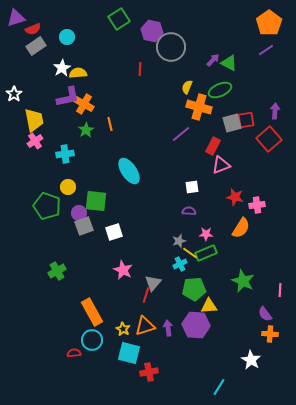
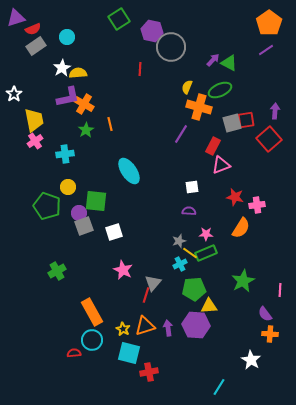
purple line at (181, 134): rotated 18 degrees counterclockwise
green star at (243, 281): rotated 20 degrees clockwise
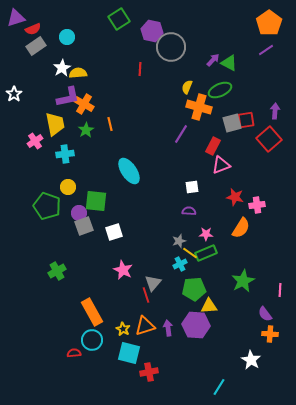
yellow trapezoid at (34, 120): moved 21 px right, 4 px down
red line at (146, 295): rotated 35 degrees counterclockwise
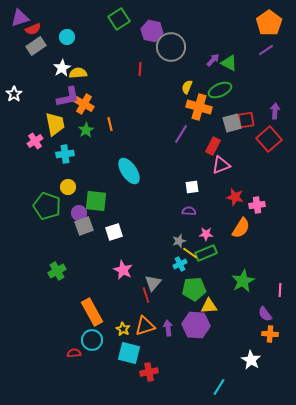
purple triangle at (16, 18): moved 4 px right
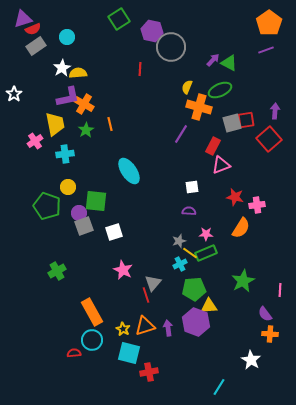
purple triangle at (20, 18): moved 3 px right, 1 px down
purple line at (266, 50): rotated 14 degrees clockwise
purple hexagon at (196, 325): moved 3 px up; rotated 16 degrees clockwise
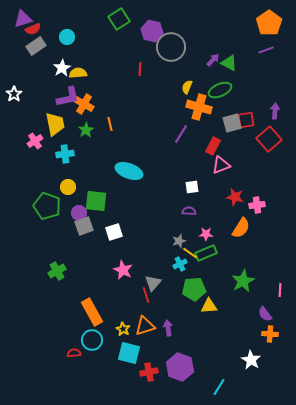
cyan ellipse at (129, 171): rotated 36 degrees counterclockwise
purple hexagon at (196, 322): moved 16 px left, 45 px down
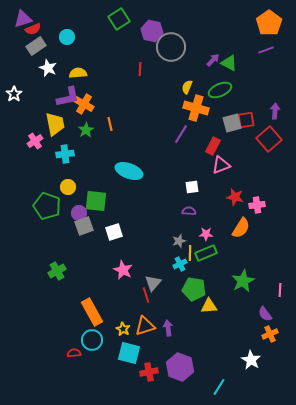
white star at (62, 68): moved 14 px left; rotated 18 degrees counterclockwise
orange cross at (199, 107): moved 3 px left, 1 px down
yellow line at (190, 253): rotated 56 degrees clockwise
green pentagon at (194, 289): rotated 15 degrees clockwise
orange cross at (270, 334): rotated 28 degrees counterclockwise
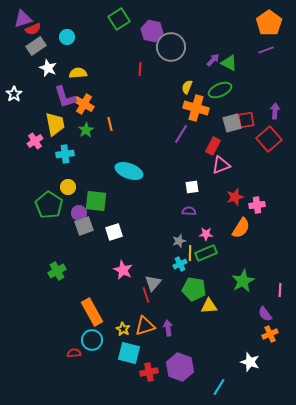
purple L-shape at (68, 97): moved 3 px left; rotated 85 degrees clockwise
red star at (235, 197): rotated 30 degrees counterclockwise
green pentagon at (47, 206): moved 2 px right, 1 px up; rotated 12 degrees clockwise
white star at (251, 360): moved 1 px left, 2 px down; rotated 12 degrees counterclockwise
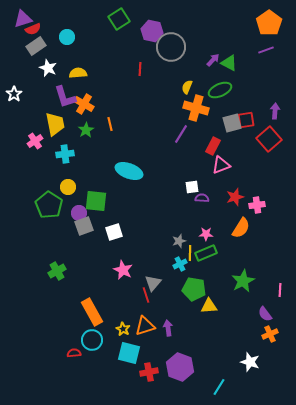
purple semicircle at (189, 211): moved 13 px right, 13 px up
